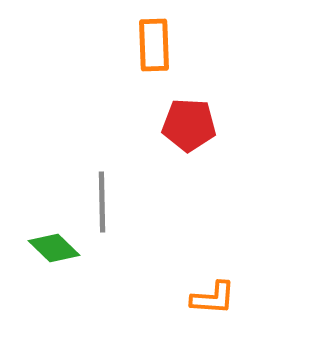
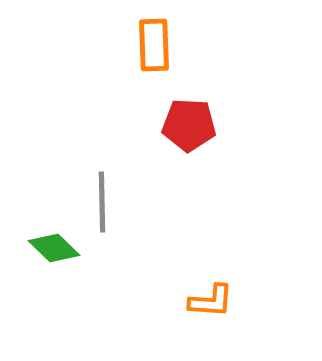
orange L-shape: moved 2 px left, 3 px down
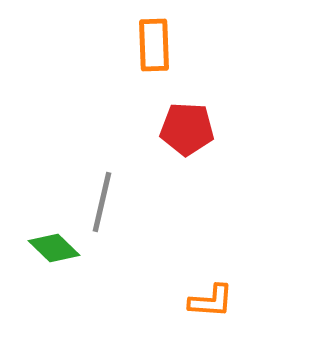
red pentagon: moved 2 px left, 4 px down
gray line: rotated 14 degrees clockwise
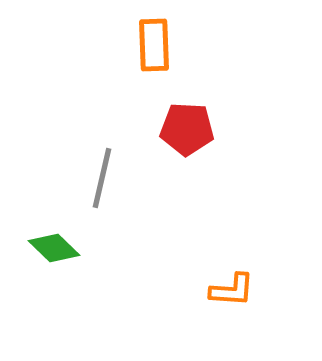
gray line: moved 24 px up
orange L-shape: moved 21 px right, 11 px up
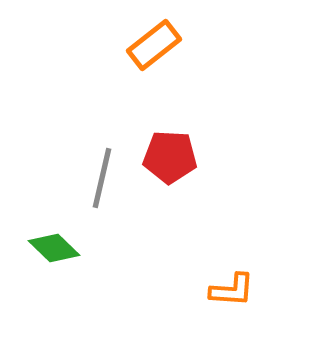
orange rectangle: rotated 54 degrees clockwise
red pentagon: moved 17 px left, 28 px down
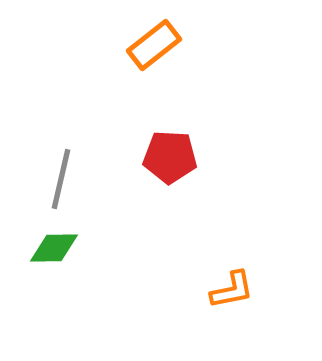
gray line: moved 41 px left, 1 px down
green diamond: rotated 45 degrees counterclockwise
orange L-shape: rotated 15 degrees counterclockwise
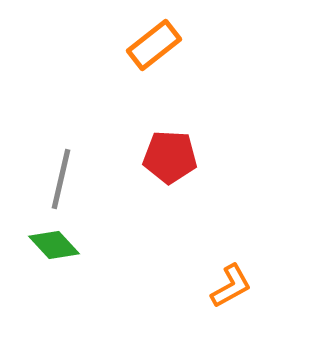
green diamond: moved 3 px up; rotated 48 degrees clockwise
orange L-shape: moved 1 px left, 4 px up; rotated 18 degrees counterclockwise
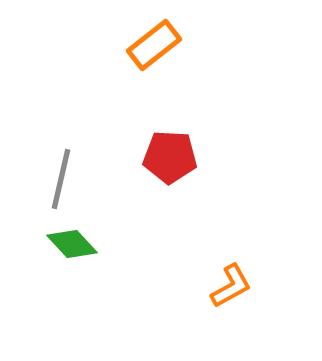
green diamond: moved 18 px right, 1 px up
